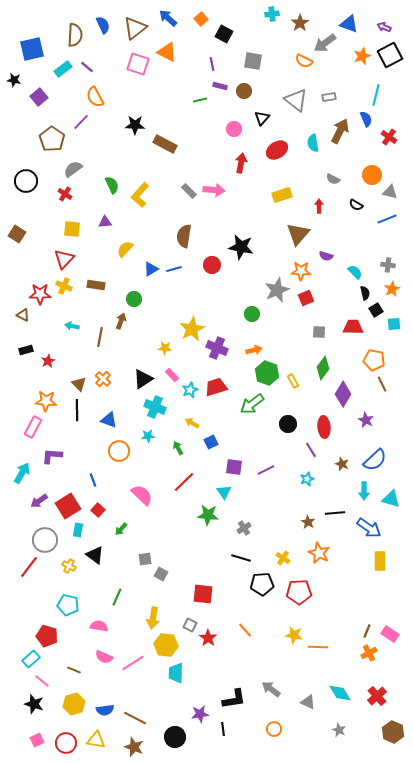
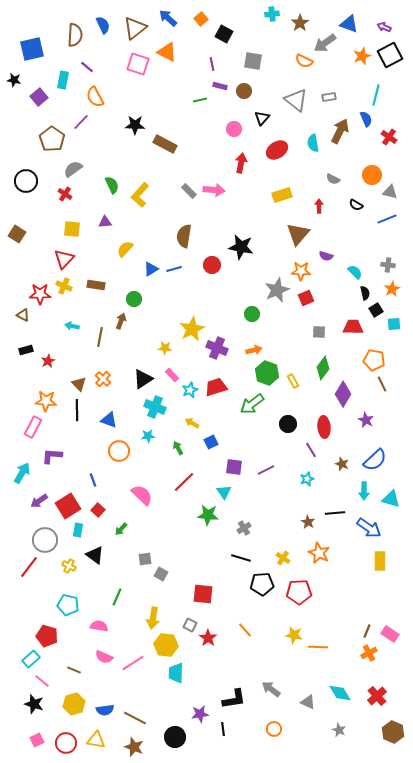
cyan rectangle at (63, 69): moved 11 px down; rotated 42 degrees counterclockwise
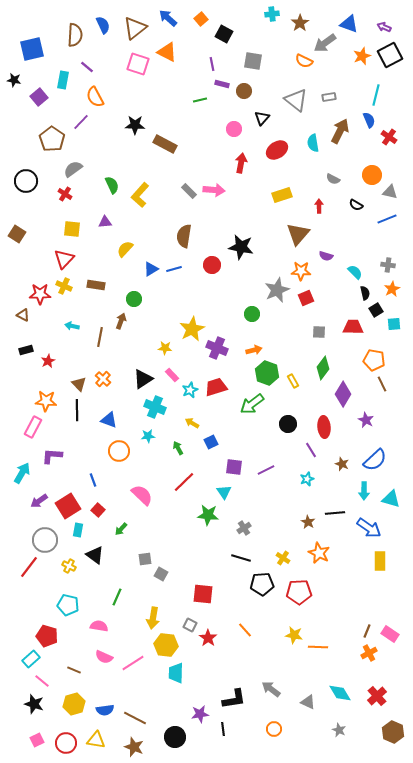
purple rectangle at (220, 86): moved 2 px right, 2 px up
blue semicircle at (366, 119): moved 3 px right, 1 px down
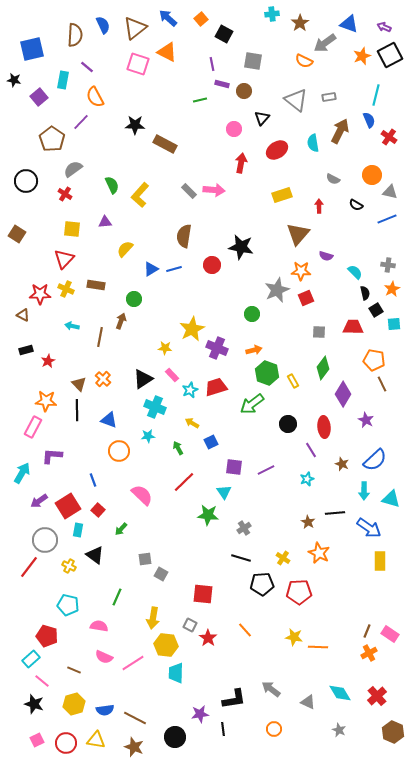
yellow cross at (64, 286): moved 2 px right, 3 px down
yellow star at (294, 635): moved 2 px down
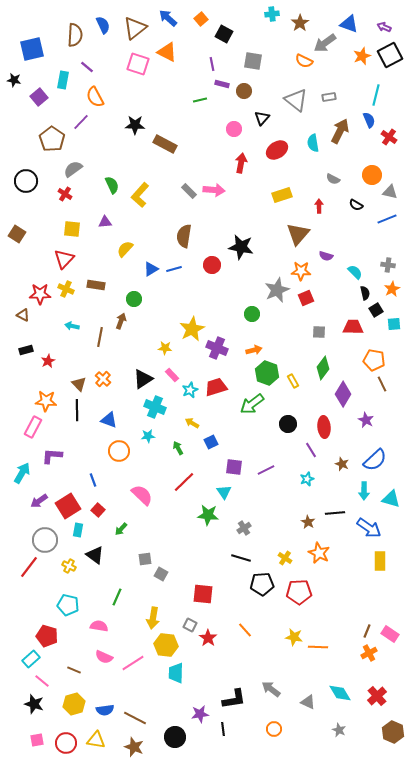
yellow cross at (283, 558): moved 2 px right
pink square at (37, 740): rotated 16 degrees clockwise
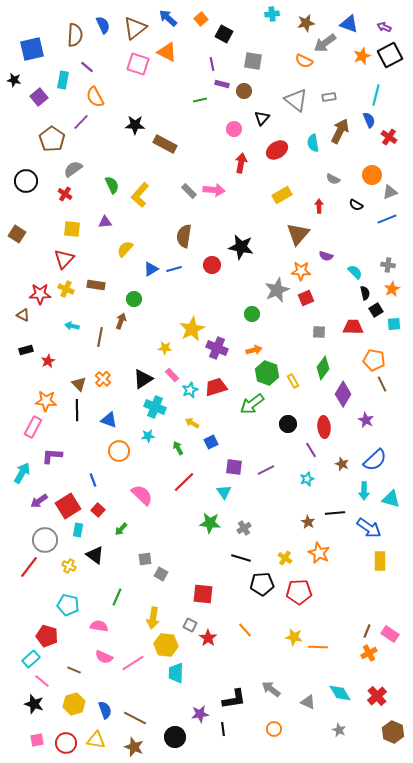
brown star at (300, 23): moved 6 px right; rotated 24 degrees clockwise
gray triangle at (390, 192): rotated 35 degrees counterclockwise
yellow rectangle at (282, 195): rotated 12 degrees counterclockwise
green star at (208, 515): moved 2 px right, 8 px down
blue semicircle at (105, 710): rotated 102 degrees counterclockwise
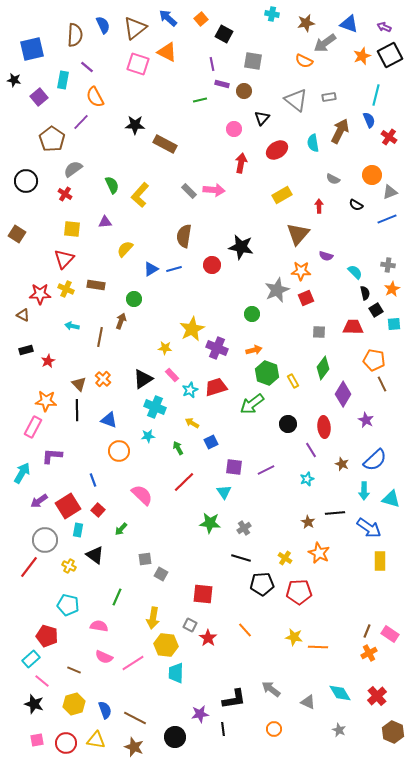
cyan cross at (272, 14): rotated 16 degrees clockwise
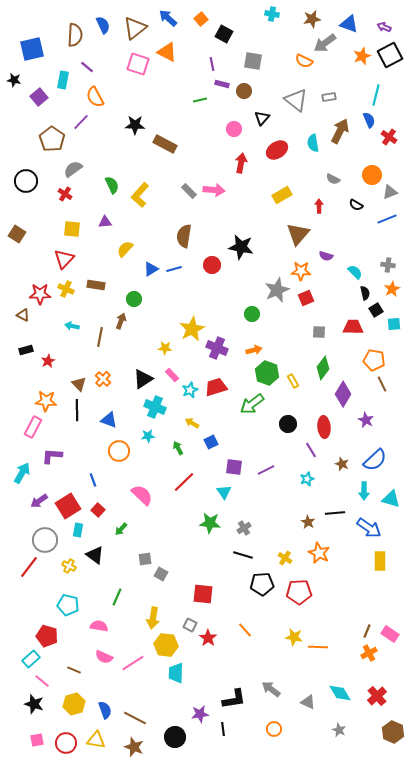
brown star at (306, 23): moved 6 px right, 4 px up
black line at (241, 558): moved 2 px right, 3 px up
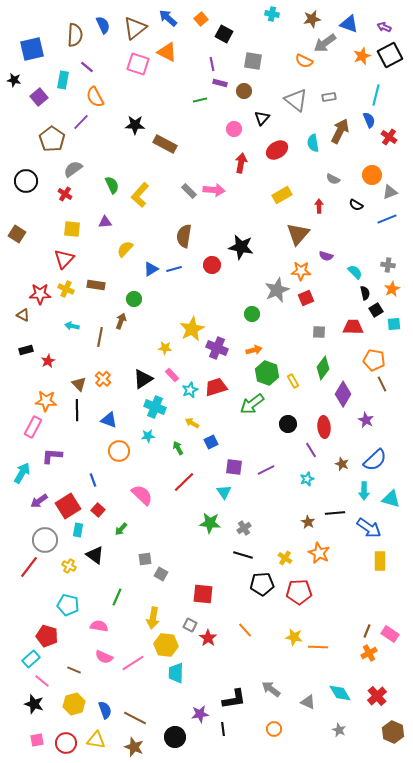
purple rectangle at (222, 84): moved 2 px left, 1 px up
